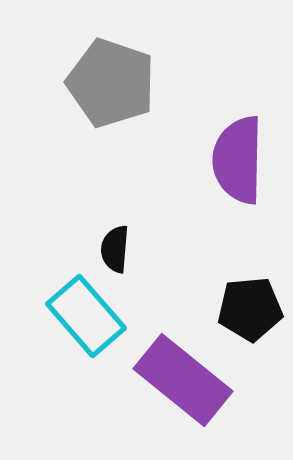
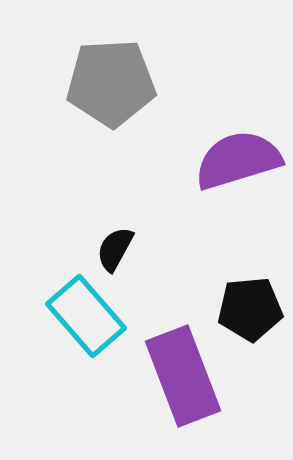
gray pentagon: rotated 22 degrees counterclockwise
purple semicircle: rotated 72 degrees clockwise
black semicircle: rotated 24 degrees clockwise
purple rectangle: moved 4 px up; rotated 30 degrees clockwise
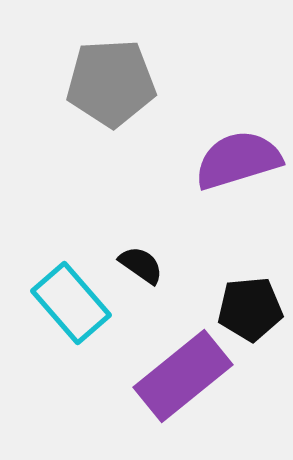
black semicircle: moved 26 px right, 16 px down; rotated 96 degrees clockwise
cyan rectangle: moved 15 px left, 13 px up
purple rectangle: rotated 72 degrees clockwise
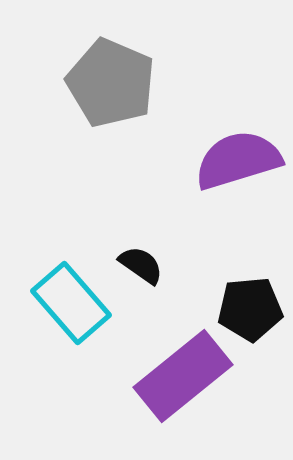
gray pentagon: rotated 26 degrees clockwise
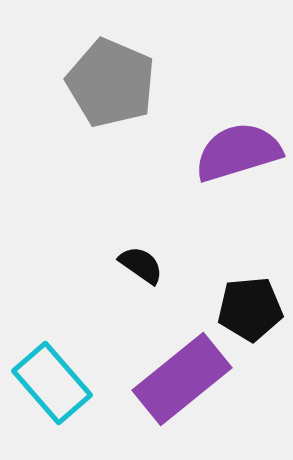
purple semicircle: moved 8 px up
cyan rectangle: moved 19 px left, 80 px down
purple rectangle: moved 1 px left, 3 px down
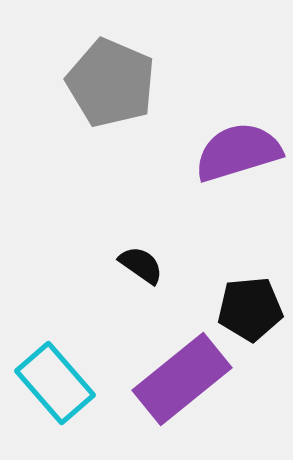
cyan rectangle: moved 3 px right
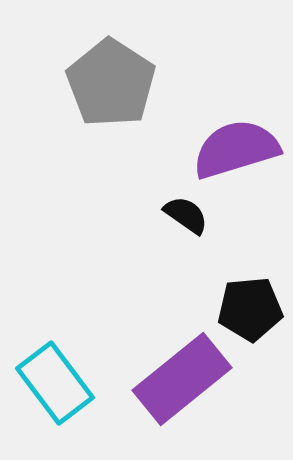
gray pentagon: rotated 10 degrees clockwise
purple semicircle: moved 2 px left, 3 px up
black semicircle: moved 45 px right, 50 px up
cyan rectangle: rotated 4 degrees clockwise
